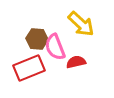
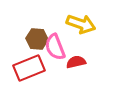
yellow arrow: rotated 24 degrees counterclockwise
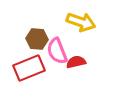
yellow arrow: moved 2 px up
pink semicircle: moved 2 px right, 4 px down
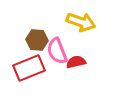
brown hexagon: moved 1 px down
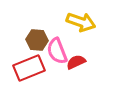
red semicircle: rotated 12 degrees counterclockwise
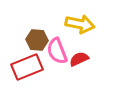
yellow arrow: moved 1 px left, 2 px down; rotated 8 degrees counterclockwise
red semicircle: moved 3 px right, 3 px up
red rectangle: moved 2 px left, 1 px up
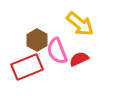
yellow arrow: rotated 28 degrees clockwise
brown hexagon: rotated 25 degrees clockwise
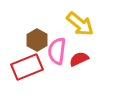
pink semicircle: rotated 28 degrees clockwise
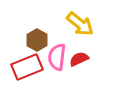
pink semicircle: moved 6 px down
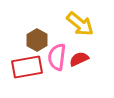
red rectangle: rotated 12 degrees clockwise
